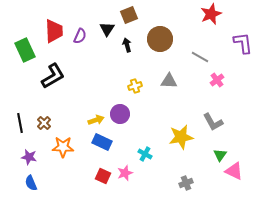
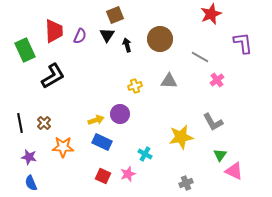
brown square: moved 14 px left
black triangle: moved 6 px down
pink star: moved 3 px right, 1 px down
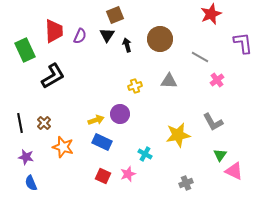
yellow star: moved 3 px left, 2 px up
orange star: rotated 15 degrees clockwise
purple star: moved 3 px left
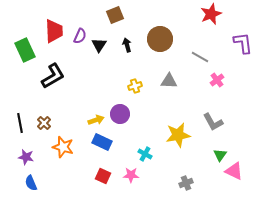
black triangle: moved 8 px left, 10 px down
pink star: moved 3 px right, 1 px down; rotated 21 degrees clockwise
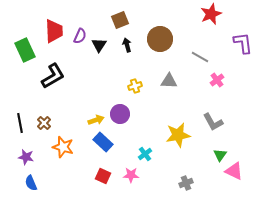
brown square: moved 5 px right, 5 px down
blue rectangle: moved 1 px right; rotated 18 degrees clockwise
cyan cross: rotated 24 degrees clockwise
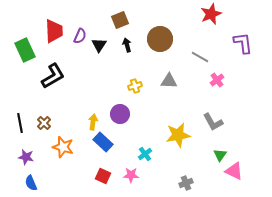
yellow arrow: moved 3 px left, 2 px down; rotated 63 degrees counterclockwise
